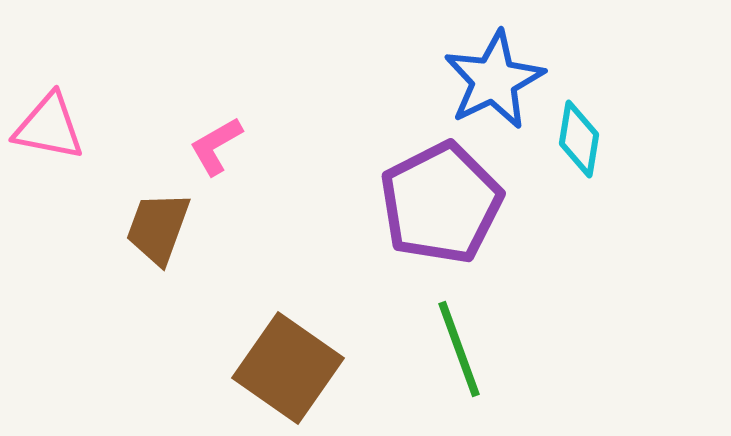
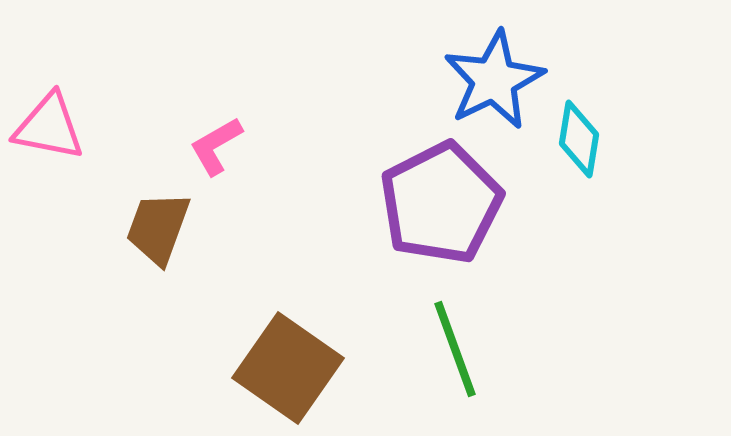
green line: moved 4 px left
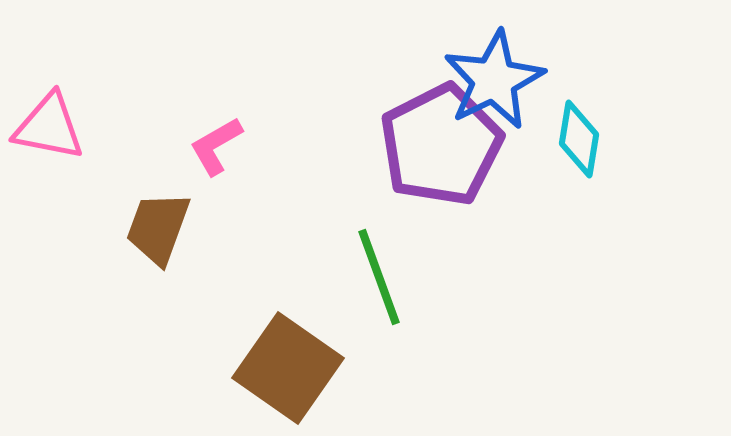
purple pentagon: moved 58 px up
green line: moved 76 px left, 72 px up
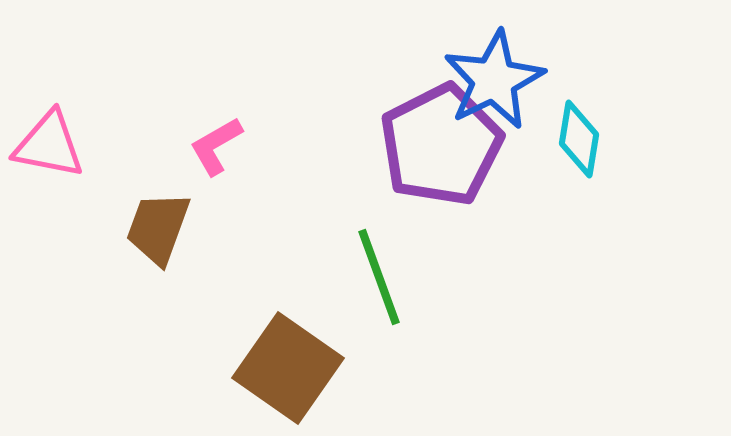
pink triangle: moved 18 px down
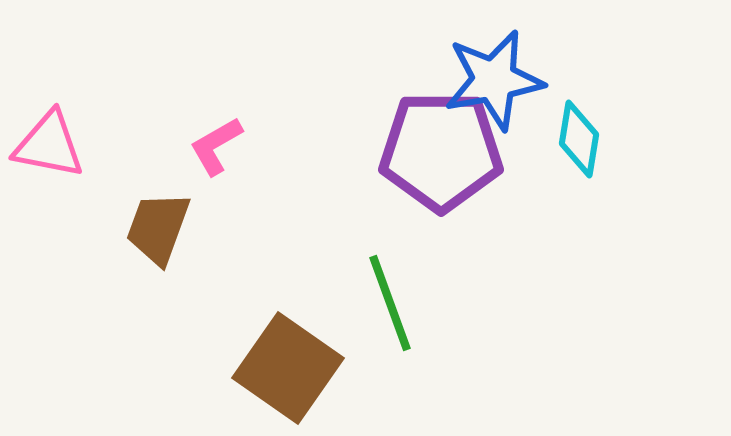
blue star: rotated 16 degrees clockwise
purple pentagon: moved 6 px down; rotated 27 degrees clockwise
green line: moved 11 px right, 26 px down
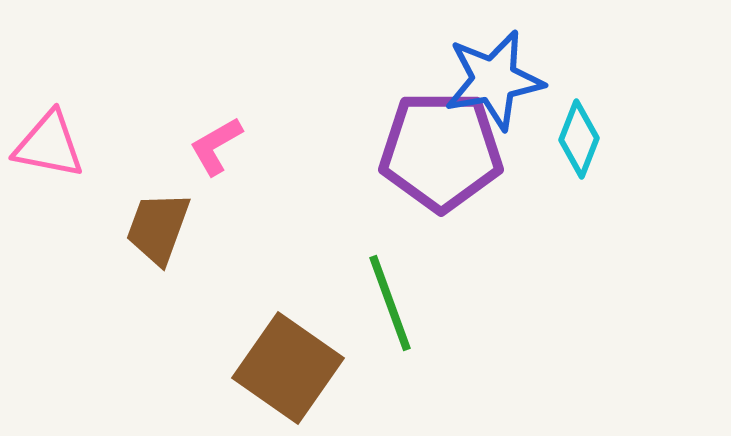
cyan diamond: rotated 12 degrees clockwise
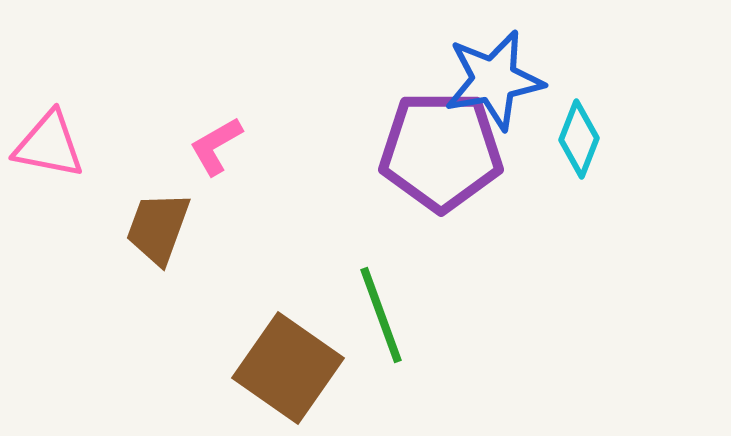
green line: moved 9 px left, 12 px down
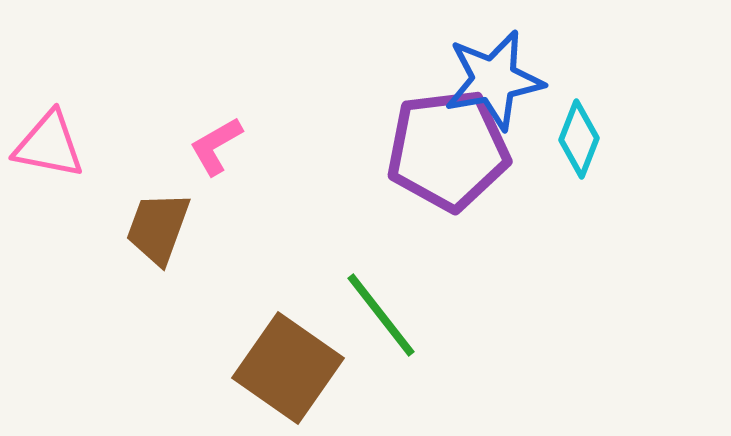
purple pentagon: moved 7 px right, 1 px up; rotated 7 degrees counterclockwise
green line: rotated 18 degrees counterclockwise
